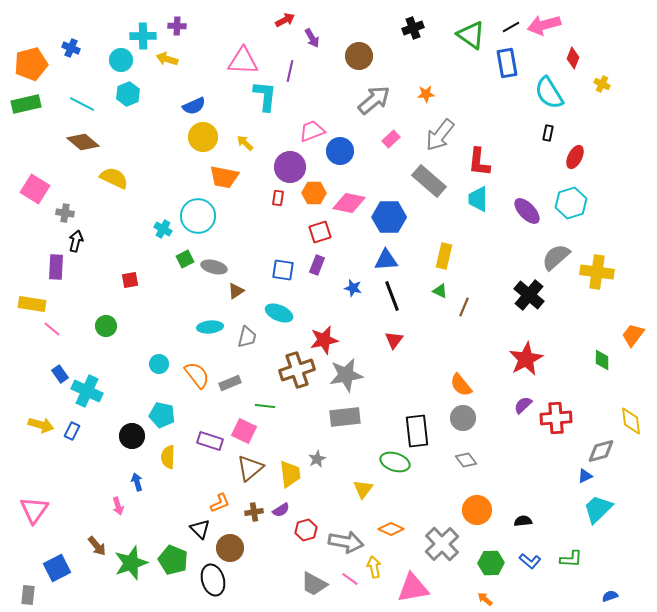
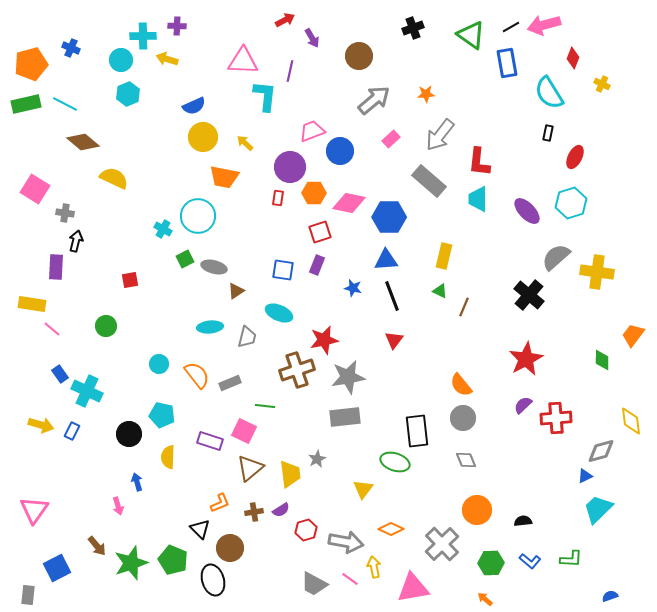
cyan line at (82, 104): moved 17 px left
gray star at (346, 375): moved 2 px right, 2 px down
black circle at (132, 436): moved 3 px left, 2 px up
gray diamond at (466, 460): rotated 15 degrees clockwise
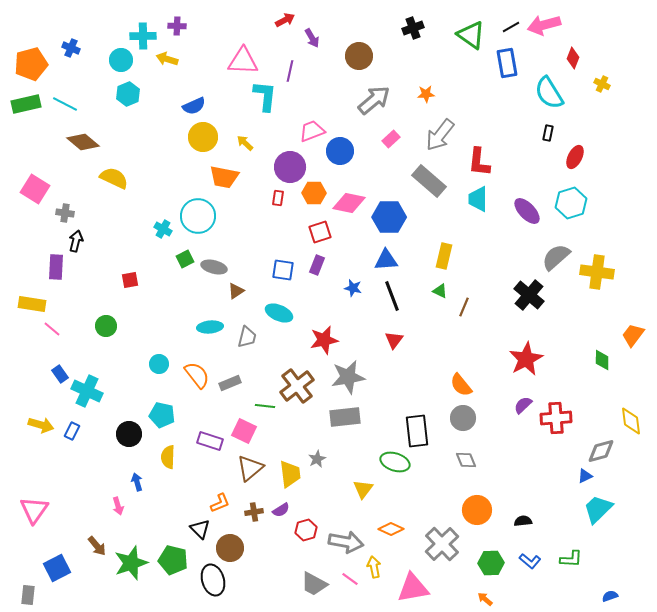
brown cross at (297, 370): moved 16 px down; rotated 20 degrees counterclockwise
green pentagon at (173, 560): rotated 8 degrees counterclockwise
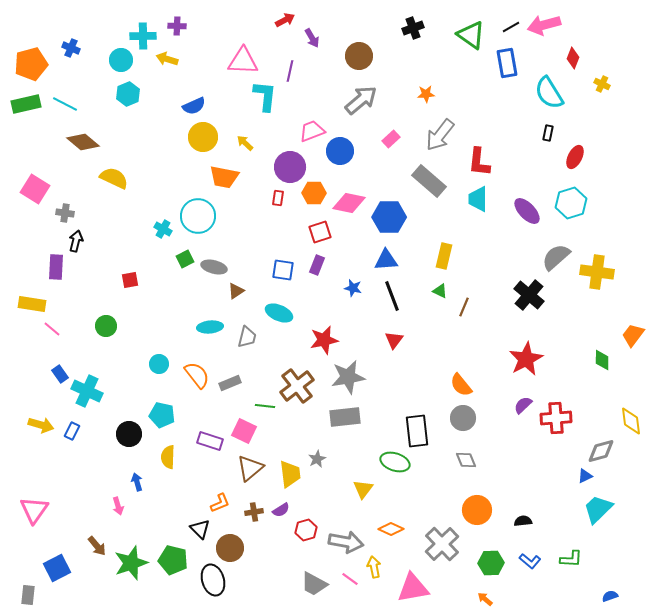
gray arrow at (374, 100): moved 13 px left
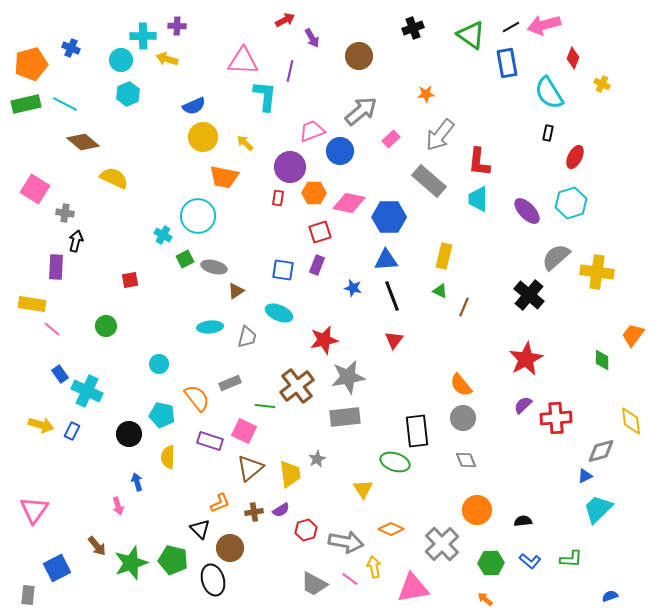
gray arrow at (361, 100): moved 11 px down
cyan cross at (163, 229): moved 6 px down
orange semicircle at (197, 375): moved 23 px down
yellow triangle at (363, 489): rotated 10 degrees counterclockwise
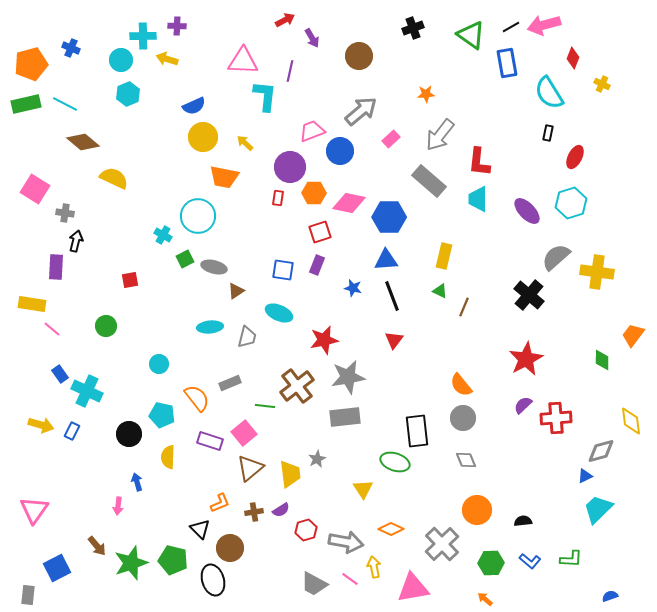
pink square at (244, 431): moved 2 px down; rotated 25 degrees clockwise
pink arrow at (118, 506): rotated 24 degrees clockwise
